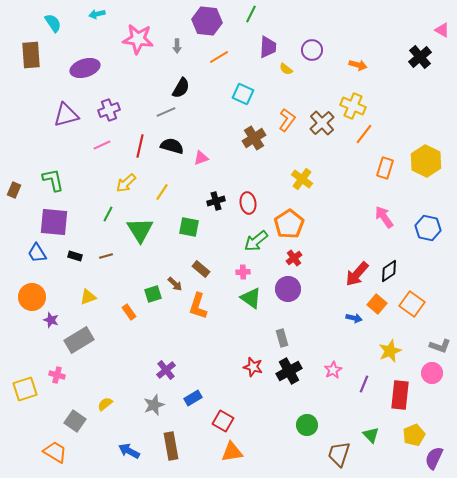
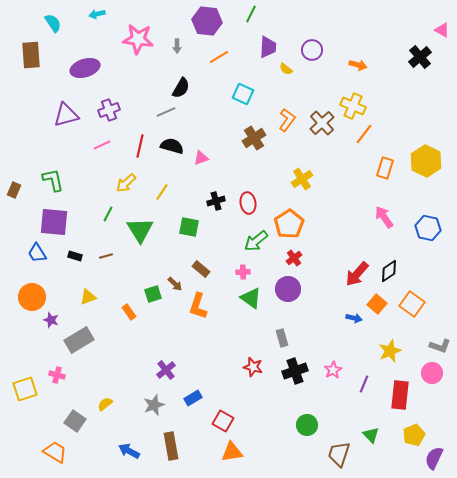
yellow cross at (302, 179): rotated 20 degrees clockwise
black cross at (289, 371): moved 6 px right; rotated 10 degrees clockwise
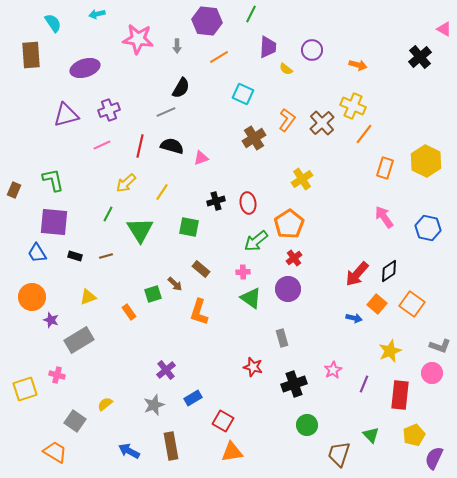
pink triangle at (442, 30): moved 2 px right, 1 px up
orange L-shape at (198, 306): moved 1 px right, 6 px down
black cross at (295, 371): moved 1 px left, 13 px down
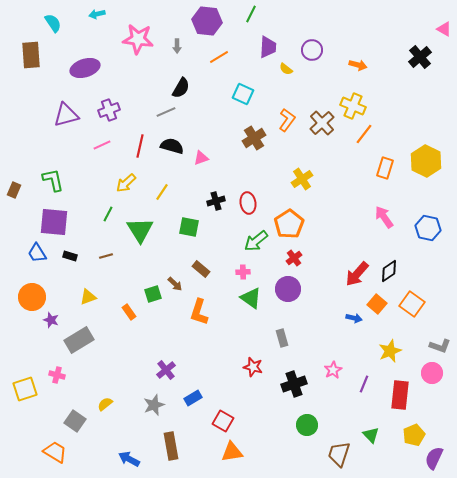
black rectangle at (75, 256): moved 5 px left
blue arrow at (129, 451): moved 8 px down
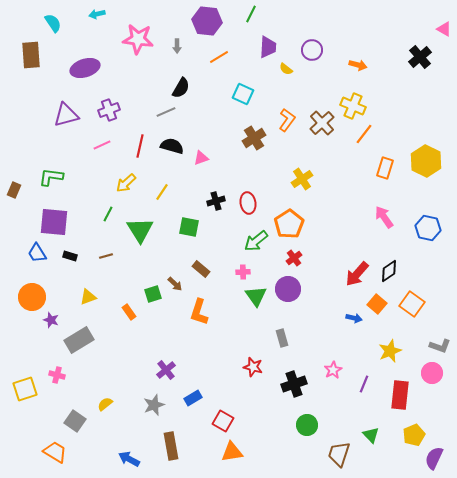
green L-shape at (53, 180): moved 2 px left, 3 px up; rotated 70 degrees counterclockwise
green triangle at (251, 298): moved 5 px right, 2 px up; rotated 20 degrees clockwise
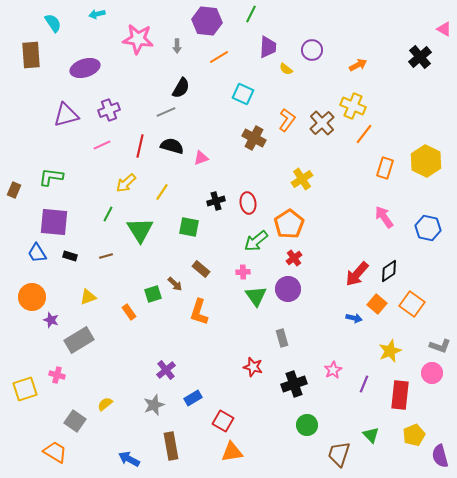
orange arrow at (358, 65): rotated 42 degrees counterclockwise
brown cross at (254, 138): rotated 30 degrees counterclockwise
purple semicircle at (434, 458): moved 6 px right, 2 px up; rotated 40 degrees counterclockwise
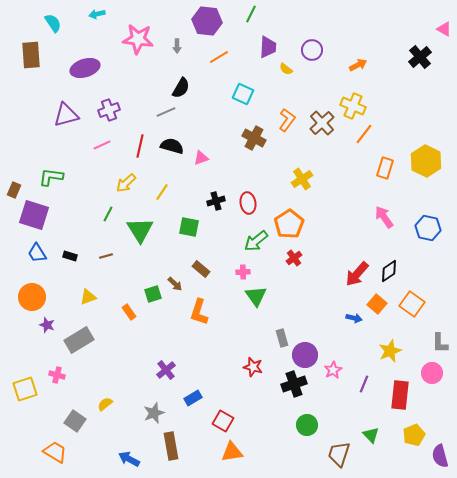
purple square at (54, 222): moved 20 px left, 7 px up; rotated 12 degrees clockwise
purple circle at (288, 289): moved 17 px right, 66 px down
purple star at (51, 320): moved 4 px left, 5 px down
gray L-shape at (440, 346): moved 3 px up; rotated 70 degrees clockwise
gray star at (154, 405): moved 8 px down
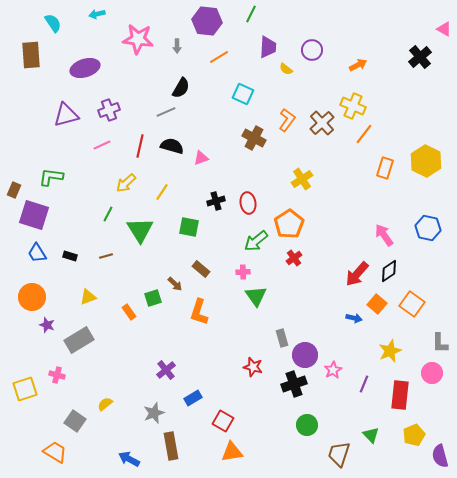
pink arrow at (384, 217): moved 18 px down
green square at (153, 294): moved 4 px down
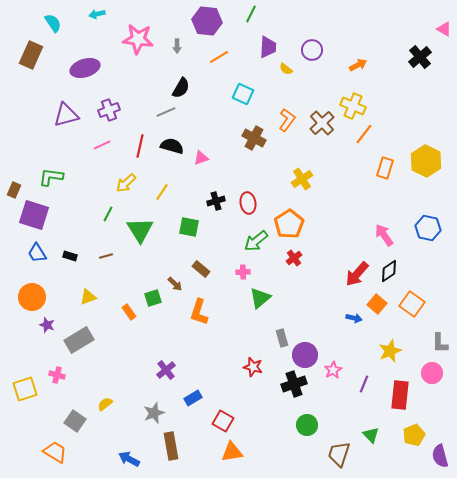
brown rectangle at (31, 55): rotated 28 degrees clockwise
green triangle at (256, 296): moved 4 px right, 2 px down; rotated 25 degrees clockwise
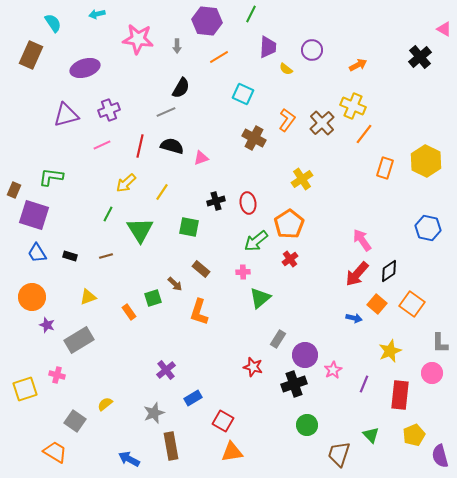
pink arrow at (384, 235): moved 22 px left, 5 px down
red cross at (294, 258): moved 4 px left, 1 px down
gray rectangle at (282, 338): moved 4 px left, 1 px down; rotated 48 degrees clockwise
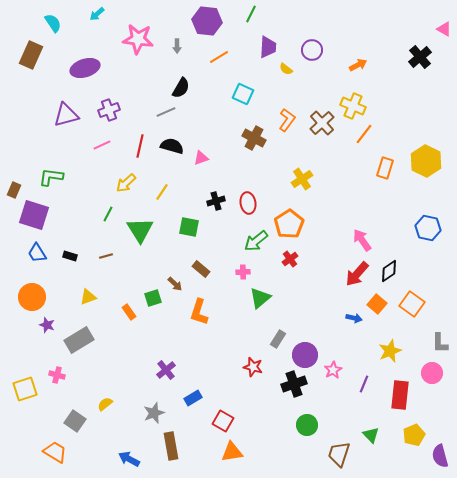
cyan arrow at (97, 14): rotated 28 degrees counterclockwise
